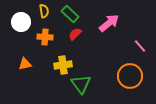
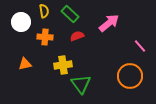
red semicircle: moved 2 px right, 2 px down; rotated 24 degrees clockwise
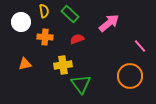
red semicircle: moved 3 px down
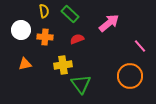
white circle: moved 8 px down
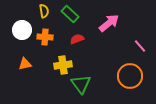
white circle: moved 1 px right
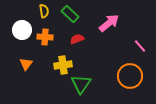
orange triangle: moved 1 px right; rotated 40 degrees counterclockwise
green triangle: rotated 10 degrees clockwise
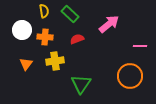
pink arrow: moved 1 px down
pink line: rotated 48 degrees counterclockwise
yellow cross: moved 8 px left, 4 px up
